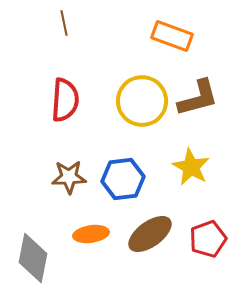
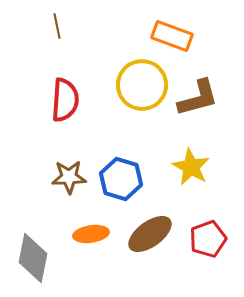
brown line: moved 7 px left, 3 px down
yellow circle: moved 16 px up
blue hexagon: moved 2 px left; rotated 24 degrees clockwise
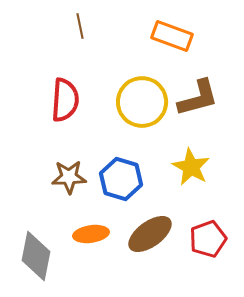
brown line: moved 23 px right
yellow circle: moved 17 px down
gray diamond: moved 3 px right, 2 px up
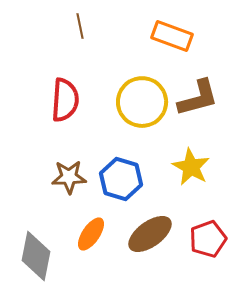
orange ellipse: rotated 48 degrees counterclockwise
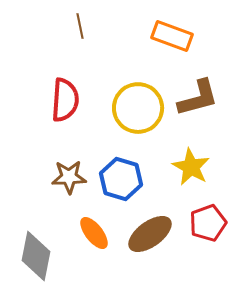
yellow circle: moved 4 px left, 6 px down
orange ellipse: moved 3 px right, 1 px up; rotated 72 degrees counterclockwise
red pentagon: moved 16 px up
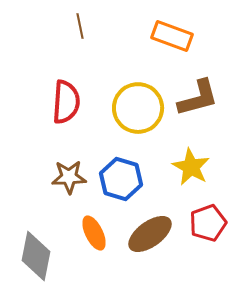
red semicircle: moved 1 px right, 2 px down
orange ellipse: rotated 12 degrees clockwise
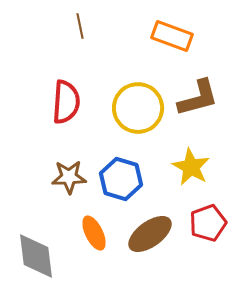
gray diamond: rotated 18 degrees counterclockwise
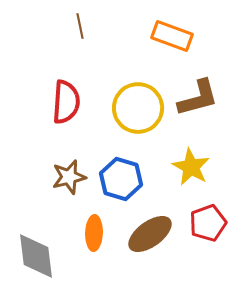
brown star: rotated 12 degrees counterclockwise
orange ellipse: rotated 28 degrees clockwise
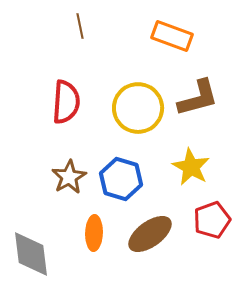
brown star: rotated 16 degrees counterclockwise
red pentagon: moved 4 px right, 3 px up
gray diamond: moved 5 px left, 2 px up
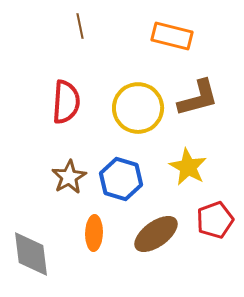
orange rectangle: rotated 6 degrees counterclockwise
yellow star: moved 3 px left
red pentagon: moved 3 px right
brown ellipse: moved 6 px right
